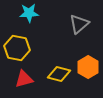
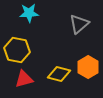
yellow hexagon: moved 2 px down
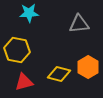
gray triangle: rotated 35 degrees clockwise
red triangle: moved 3 px down
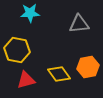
cyan star: moved 1 px right
orange hexagon: rotated 20 degrees clockwise
yellow diamond: rotated 40 degrees clockwise
red triangle: moved 2 px right, 2 px up
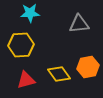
yellow hexagon: moved 4 px right, 5 px up; rotated 15 degrees counterclockwise
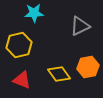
cyan star: moved 4 px right
gray triangle: moved 1 px right, 2 px down; rotated 20 degrees counterclockwise
yellow hexagon: moved 2 px left; rotated 10 degrees counterclockwise
red triangle: moved 4 px left; rotated 36 degrees clockwise
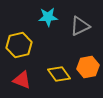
cyan star: moved 14 px right, 4 px down
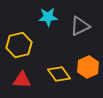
orange hexagon: rotated 15 degrees counterclockwise
red triangle: rotated 18 degrees counterclockwise
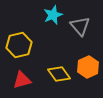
cyan star: moved 5 px right, 2 px up; rotated 18 degrees counterclockwise
gray triangle: rotated 45 degrees counterclockwise
red triangle: rotated 18 degrees counterclockwise
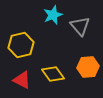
yellow hexagon: moved 2 px right
orange hexagon: rotated 20 degrees clockwise
yellow diamond: moved 6 px left
red triangle: rotated 42 degrees clockwise
